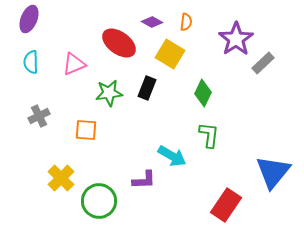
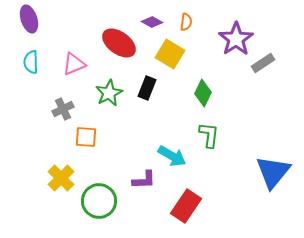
purple ellipse: rotated 40 degrees counterclockwise
gray rectangle: rotated 10 degrees clockwise
green star: rotated 20 degrees counterclockwise
gray cross: moved 24 px right, 7 px up
orange square: moved 7 px down
red rectangle: moved 40 px left, 1 px down
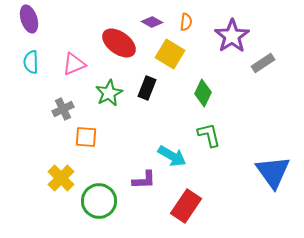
purple star: moved 4 px left, 3 px up
green L-shape: rotated 20 degrees counterclockwise
blue triangle: rotated 15 degrees counterclockwise
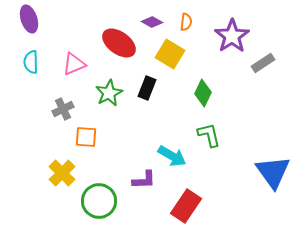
yellow cross: moved 1 px right, 5 px up
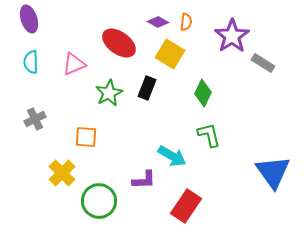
purple diamond: moved 6 px right
gray rectangle: rotated 65 degrees clockwise
gray cross: moved 28 px left, 10 px down
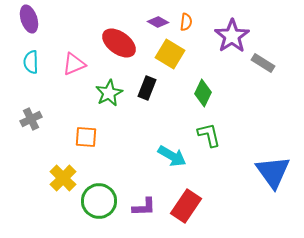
gray cross: moved 4 px left
yellow cross: moved 1 px right, 5 px down
purple L-shape: moved 27 px down
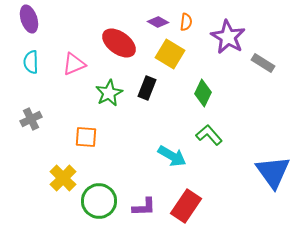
purple star: moved 4 px left, 1 px down; rotated 8 degrees counterclockwise
green L-shape: rotated 28 degrees counterclockwise
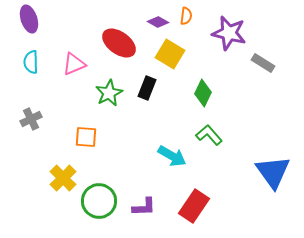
orange semicircle: moved 6 px up
purple star: moved 1 px right, 4 px up; rotated 16 degrees counterclockwise
red rectangle: moved 8 px right
